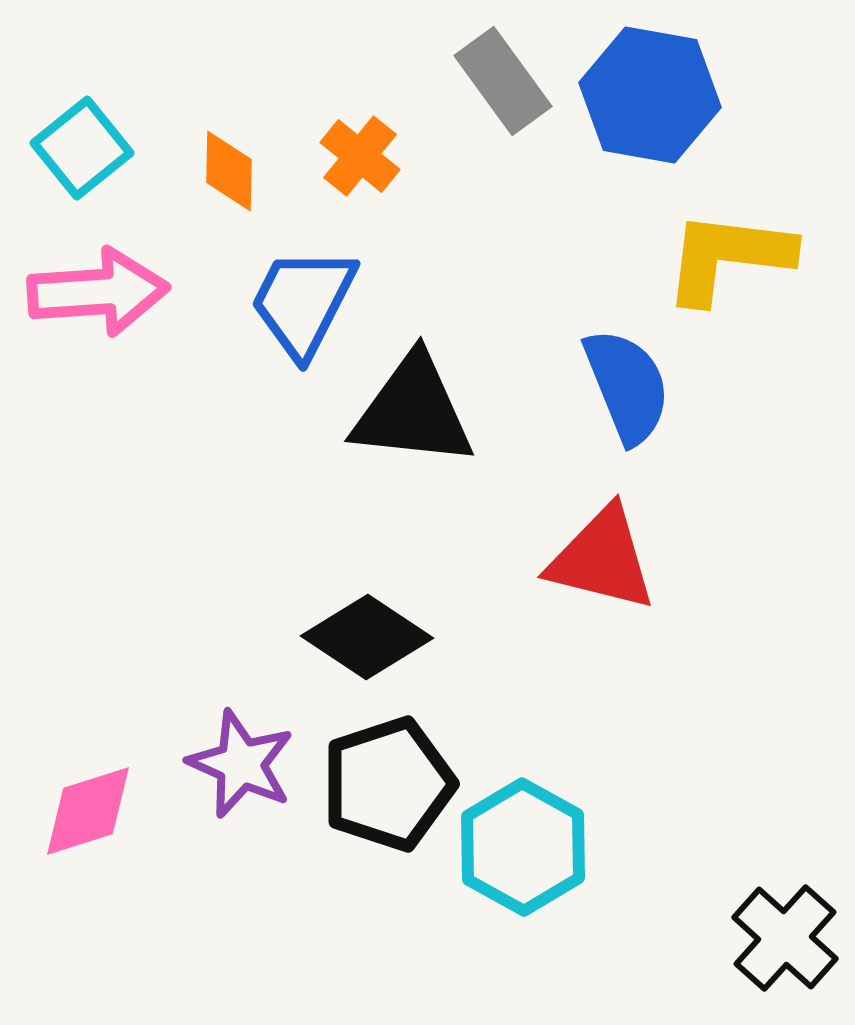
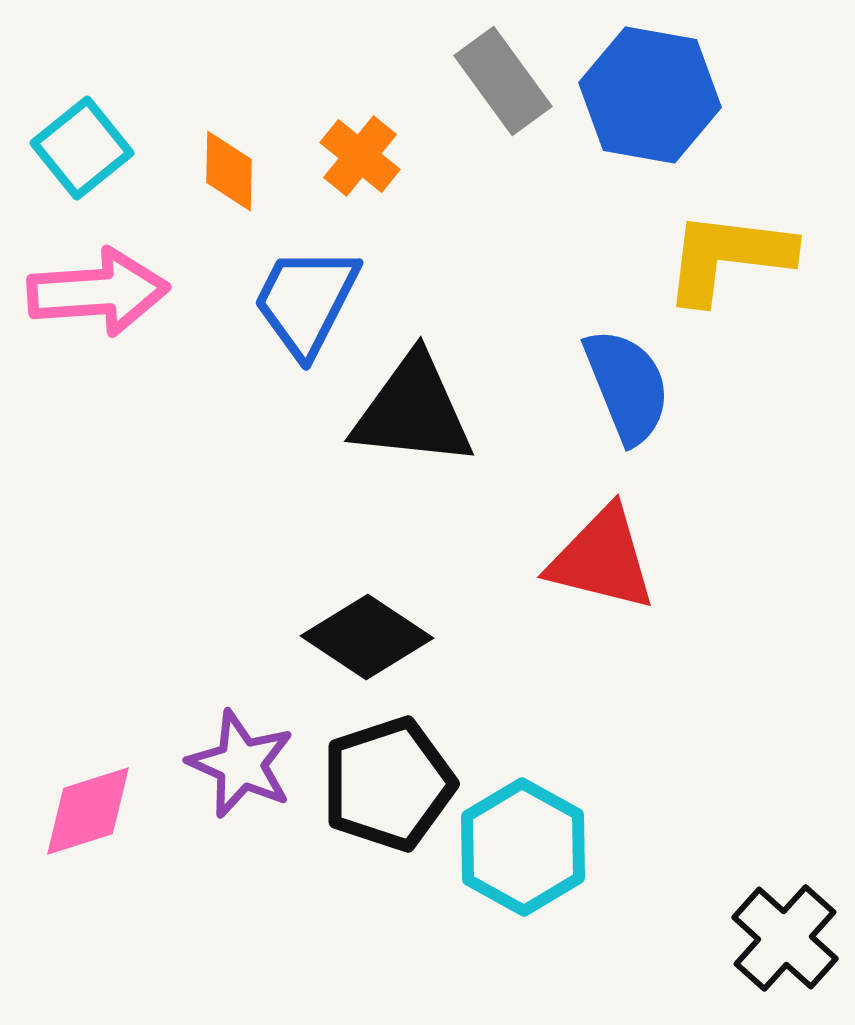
blue trapezoid: moved 3 px right, 1 px up
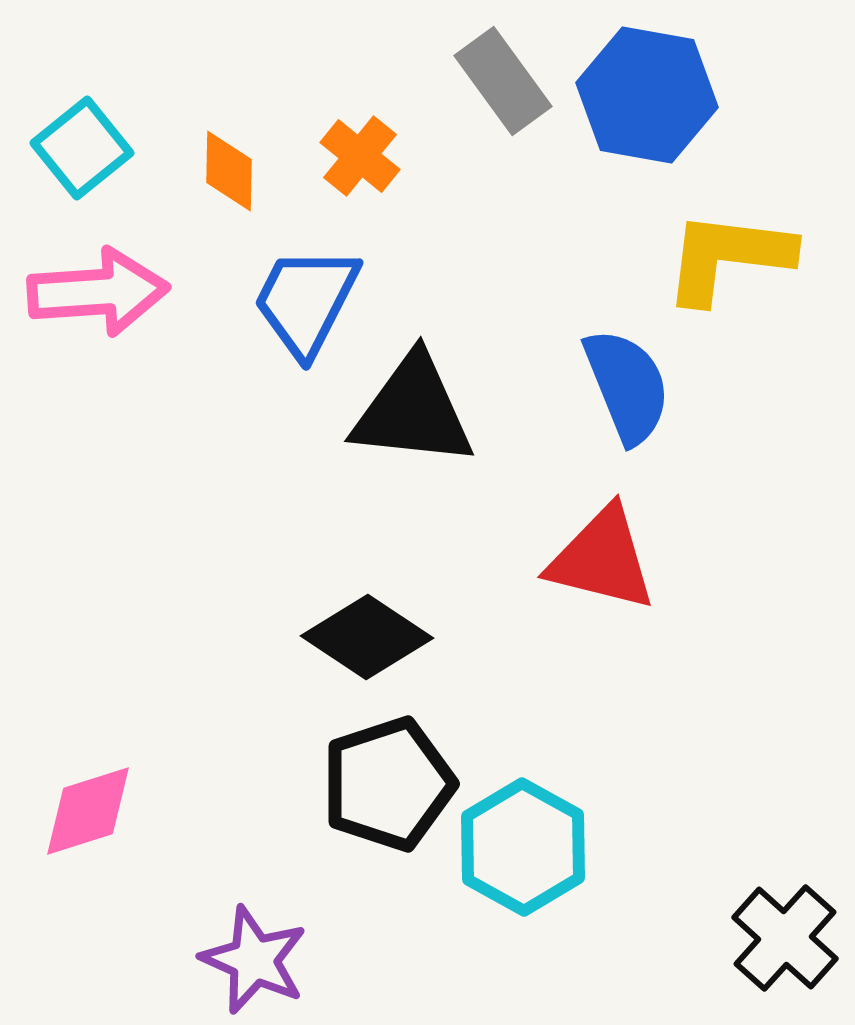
blue hexagon: moved 3 px left
purple star: moved 13 px right, 196 px down
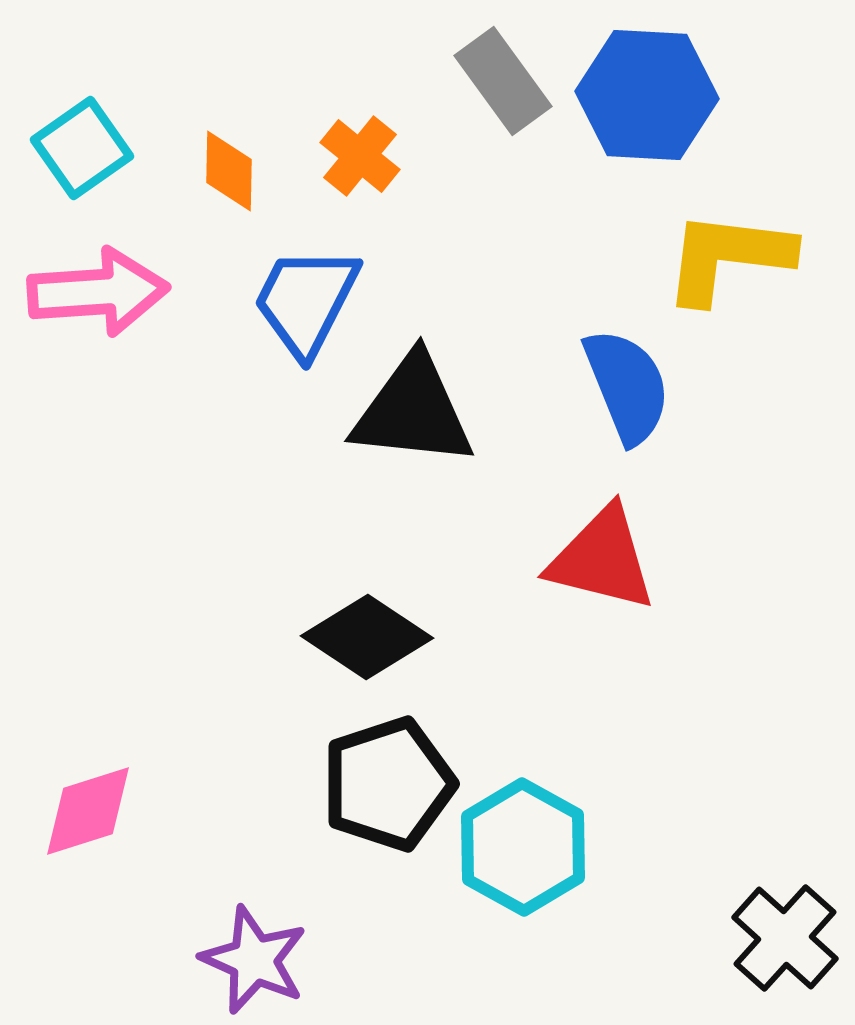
blue hexagon: rotated 7 degrees counterclockwise
cyan square: rotated 4 degrees clockwise
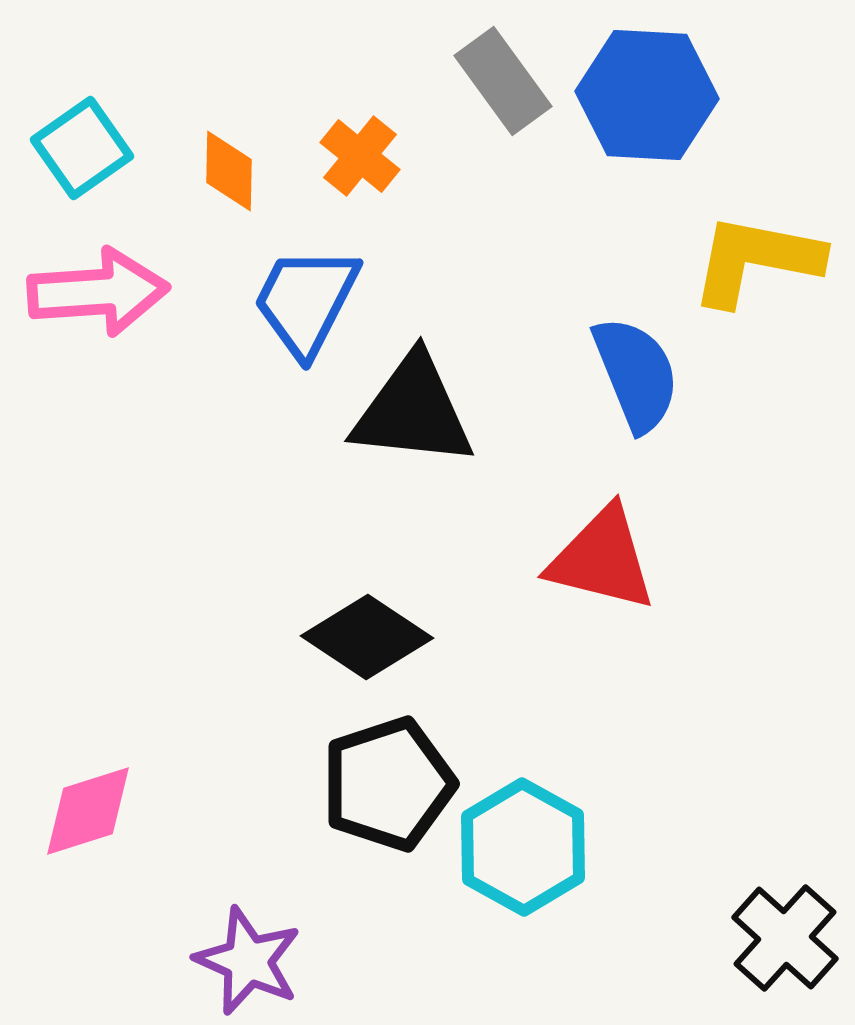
yellow L-shape: moved 28 px right, 3 px down; rotated 4 degrees clockwise
blue semicircle: moved 9 px right, 12 px up
purple star: moved 6 px left, 1 px down
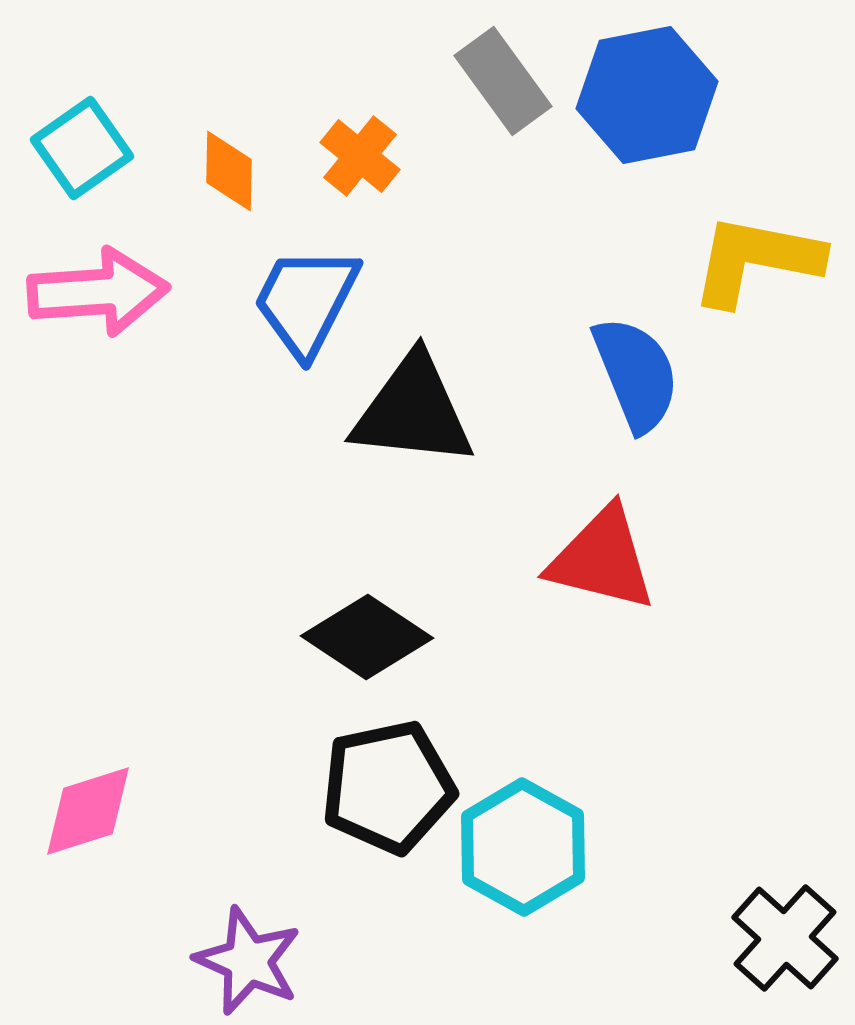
blue hexagon: rotated 14 degrees counterclockwise
black pentagon: moved 3 px down; rotated 6 degrees clockwise
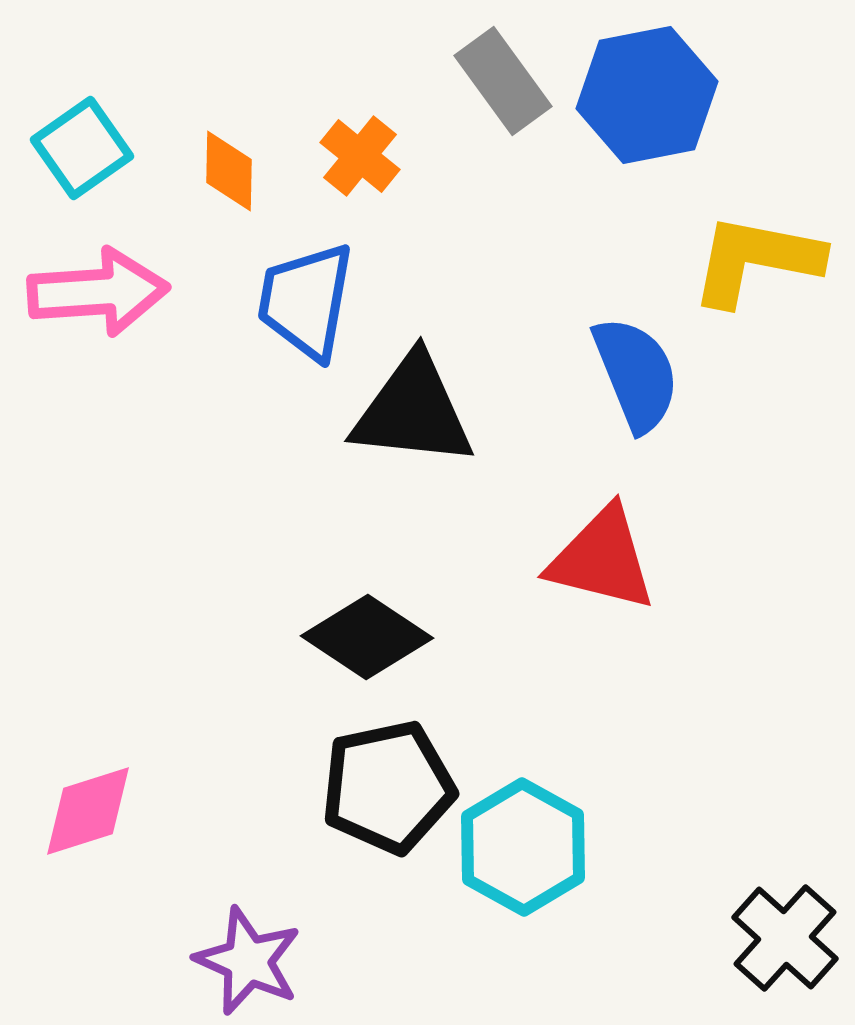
blue trapezoid: rotated 17 degrees counterclockwise
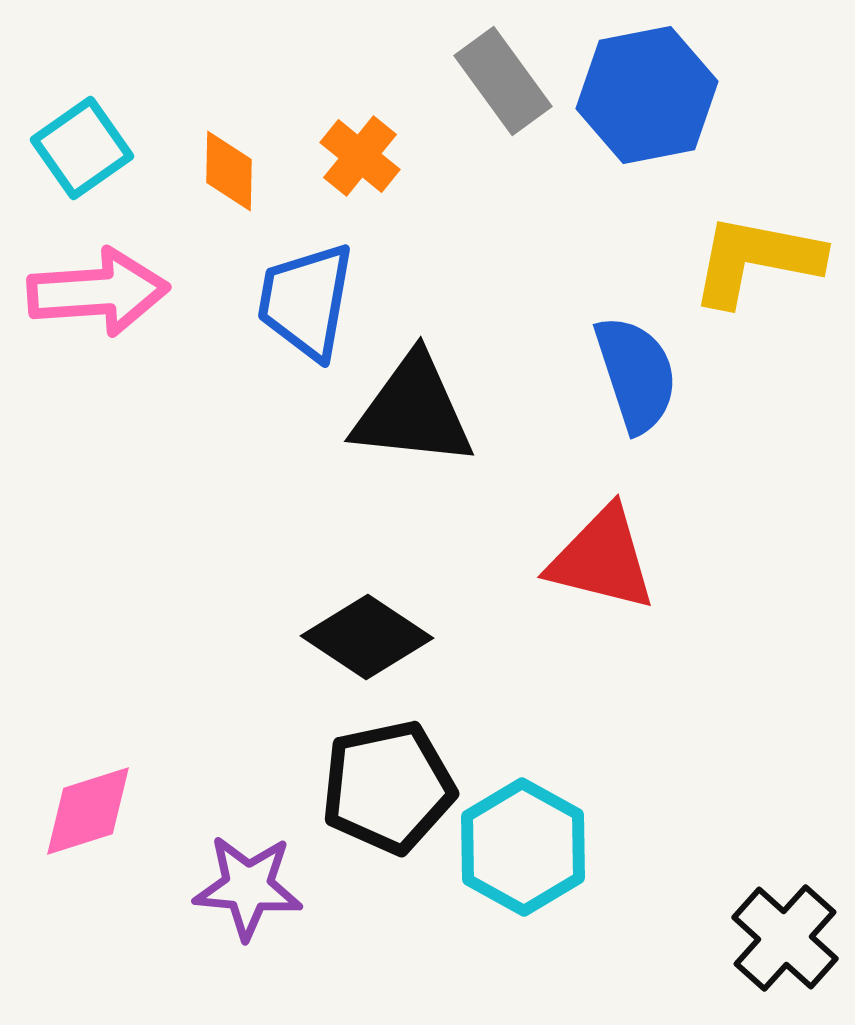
blue semicircle: rotated 4 degrees clockwise
purple star: moved 74 px up; rotated 19 degrees counterclockwise
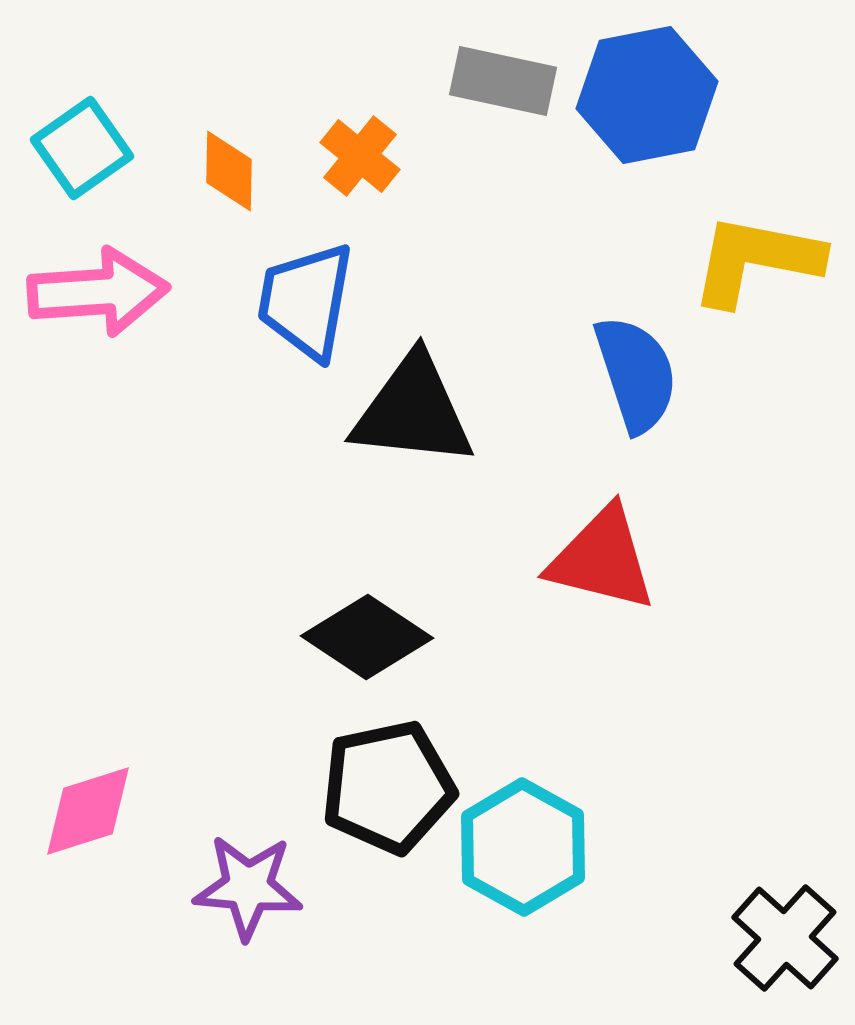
gray rectangle: rotated 42 degrees counterclockwise
